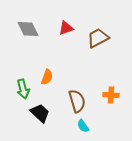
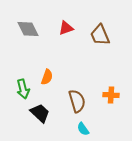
brown trapezoid: moved 2 px right, 3 px up; rotated 85 degrees counterclockwise
cyan semicircle: moved 3 px down
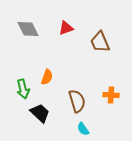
brown trapezoid: moved 7 px down
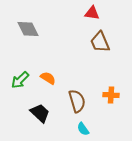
red triangle: moved 26 px right, 15 px up; rotated 28 degrees clockwise
orange semicircle: moved 1 px right, 1 px down; rotated 77 degrees counterclockwise
green arrow: moved 3 px left, 9 px up; rotated 60 degrees clockwise
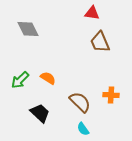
brown semicircle: moved 3 px right, 1 px down; rotated 30 degrees counterclockwise
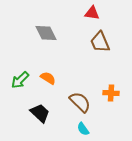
gray diamond: moved 18 px right, 4 px down
orange cross: moved 2 px up
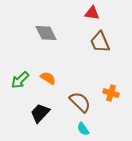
orange cross: rotated 14 degrees clockwise
black trapezoid: rotated 90 degrees counterclockwise
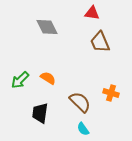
gray diamond: moved 1 px right, 6 px up
black trapezoid: rotated 35 degrees counterclockwise
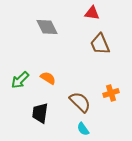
brown trapezoid: moved 2 px down
orange cross: rotated 35 degrees counterclockwise
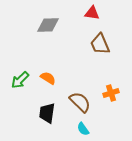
gray diamond: moved 1 px right, 2 px up; rotated 65 degrees counterclockwise
black trapezoid: moved 7 px right
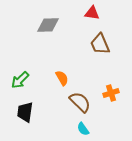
orange semicircle: moved 14 px right; rotated 28 degrees clockwise
black trapezoid: moved 22 px left, 1 px up
